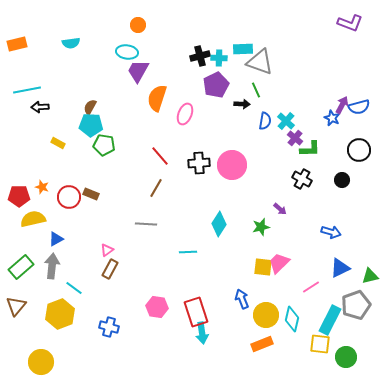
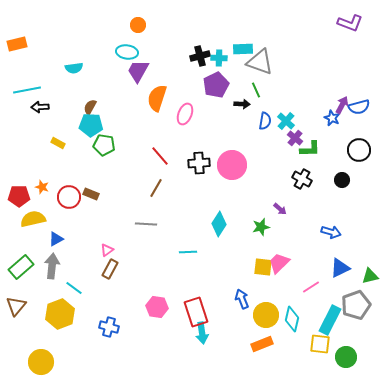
cyan semicircle at (71, 43): moved 3 px right, 25 px down
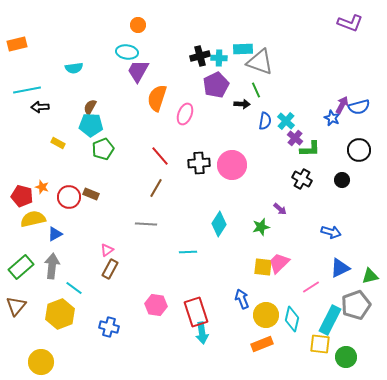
green pentagon at (104, 145): moved 1 px left, 4 px down; rotated 30 degrees counterclockwise
red pentagon at (19, 196): moved 3 px right; rotated 15 degrees clockwise
blue triangle at (56, 239): moved 1 px left, 5 px up
pink hexagon at (157, 307): moved 1 px left, 2 px up
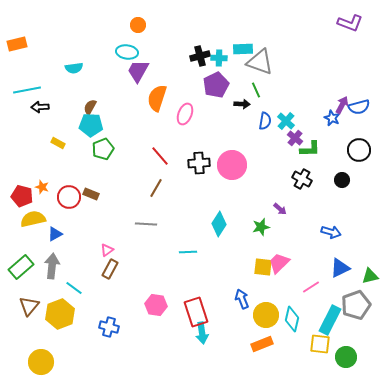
brown triangle at (16, 306): moved 13 px right
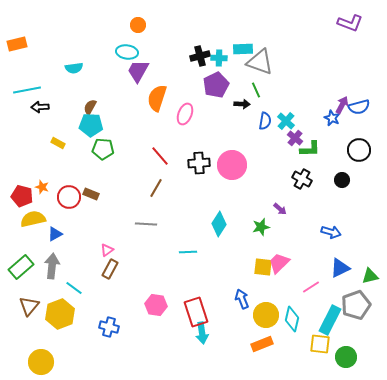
green pentagon at (103, 149): rotated 25 degrees clockwise
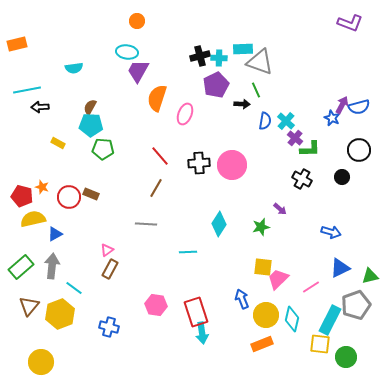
orange circle at (138, 25): moved 1 px left, 4 px up
black circle at (342, 180): moved 3 px up
pink trapezoid at (279, 263): moved 1 px left, 16 px down
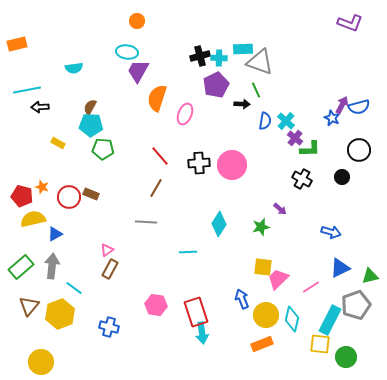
gray line at (146, 224): moved 2 px up
